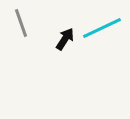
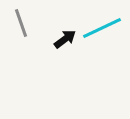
black arrow: rotated 20 degrees clockwise
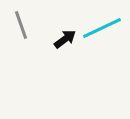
gray line: moved 2 px down
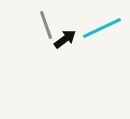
gray line: moved 25 px right
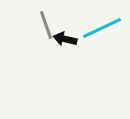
black arrow: rotated 130 degrees counterclockwise
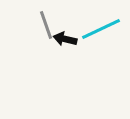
cyan line: moved 1 px left, 1 px down
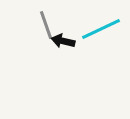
black arrow: moved 2 px left, 2 px down
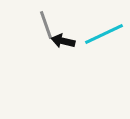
cyan line: moved 3 px right, 5 px down
